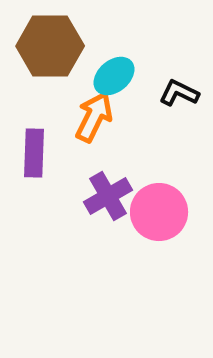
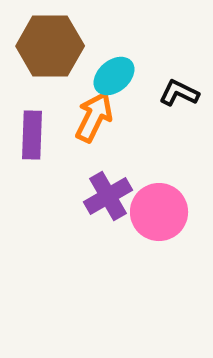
purple rectangle: moved 2 px left, 18 px up
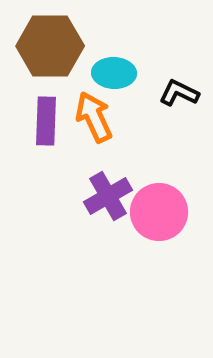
cyan ellipse: moved 3 px up; rotated 42 degrees clockwise
orange arrow: rotated 51 degrees counterclockwise
purple rectangle: moved 14 px right, 14 px up
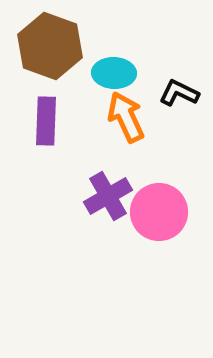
brown hexagon: rotated 20 degrees clockwise
orange arrow: moved 32 px right
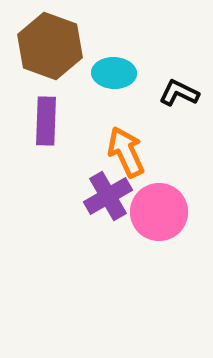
orange arrow: moved 35 px down
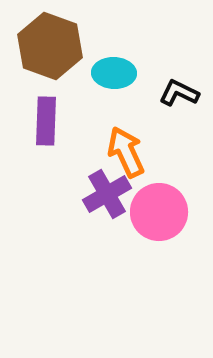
purple cross: moved 1 px left, 2 px up
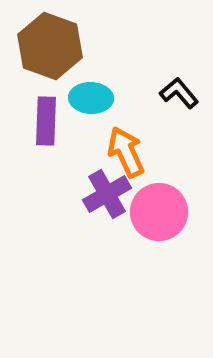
cyan ellipse: moved 23 px left, 25 px down
black L-shape: rotated 24 degrees clockwise
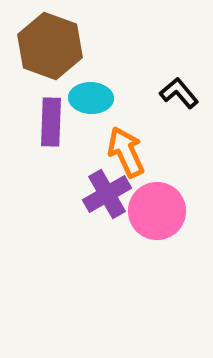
purple rectangle: moved 5 px right, 1 px down
pink circle: moved 2 px left, 1 px up
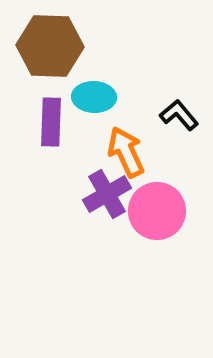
brown hexagon: rotated 18 degrees counterclockwise
black L-shape: moved 22 px down
cyan ellipse: moved 3 px right, 1 px up
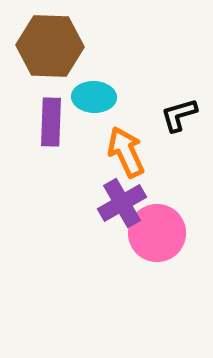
black L-shape: rotated 66 degrees counterclockwise
purple cross: moved 15 px right, 9 px down
pink circle: moved 22 px down
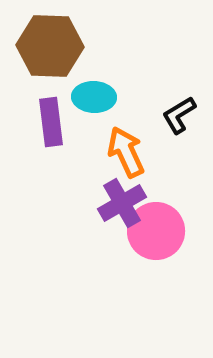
black L-shape: rotated 15 degrees counterclockwise
purple rectangle: rotated 9 degrees counterclockwise
pink circle: moved 1 px left, 2 px up
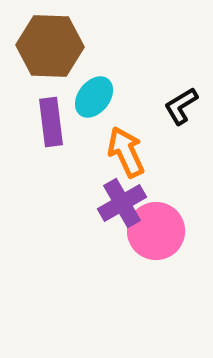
cyan ellipse: rotated 54 degrees counterclockwise
black L-shape: moved 2 px right, 9 px up
